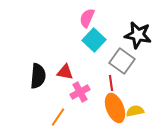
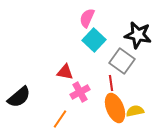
black semicircle: moved 19 px left, 21 px down; rotated 45 degrees clockwise
orange line: moved 2 px right, 2 px down
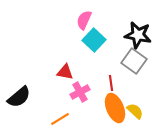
pink semicircle: moved 3 px left, 2 px down
gray square: moved 12 px right
yellow semicircle: rotated 54 degrees clockwise
orange line: rotated 24 degrees clockwise
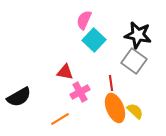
black semicircle: rotated 10 degrees clockwise
